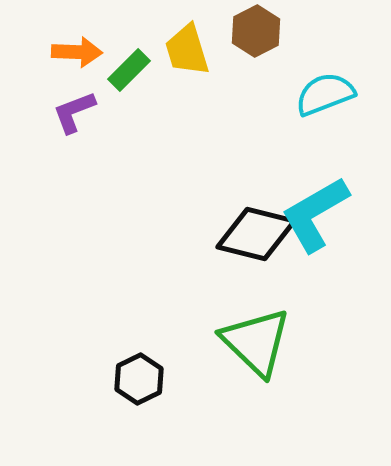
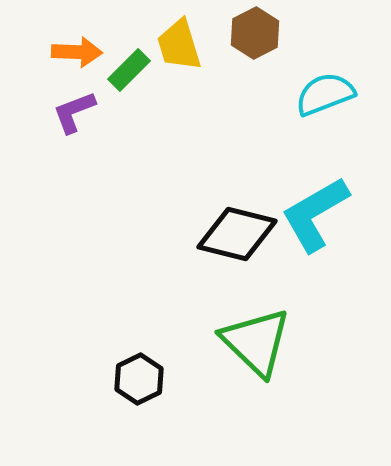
brown hexagon: moved 1 px left, 2 px down
yellow trapezoid: moved 8 px left, 5 px up
black diamond: moved 19 px left
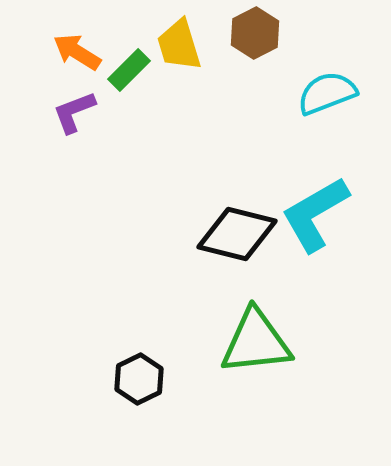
orange arrow: rotated 150 degrees counterclockwise
cyan semicircle: moved 2 px right, 1 px up
green triangle: rotated 50 degrees counterclockwise
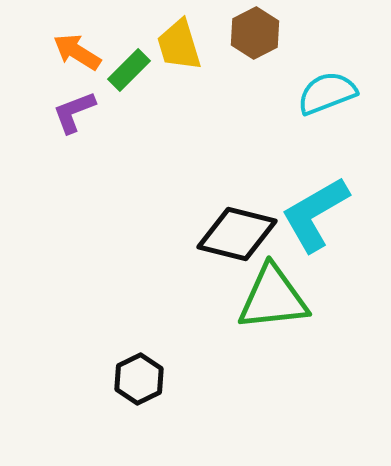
green triangle: moved 17 px right, 44 px up
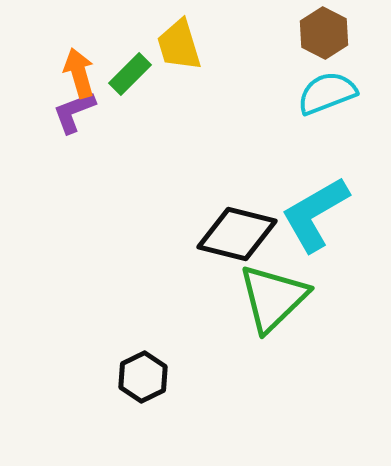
brown hexagon: moved 69 px right; rotated 6 degrees counterclockwise
orange arrow: moved 2 px right, 21 px down; rotated 42 degrees clockwise
green rectangle: moved 1 px right, 4 px down
green triangle: rotated 38 degrees counterclockwise
black hexagon: moved 4 px right, 2 px up
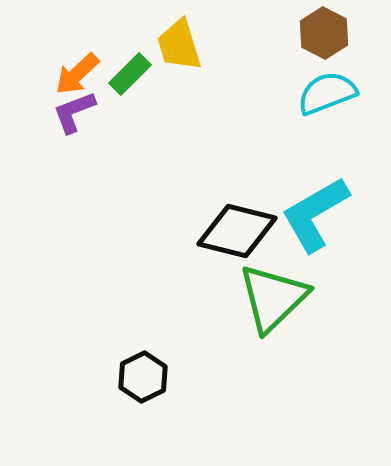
orange arrow: moved 2 px left, 1 px down; rotated 117 degrees counterclockwise
black diamond: moved 3 px up
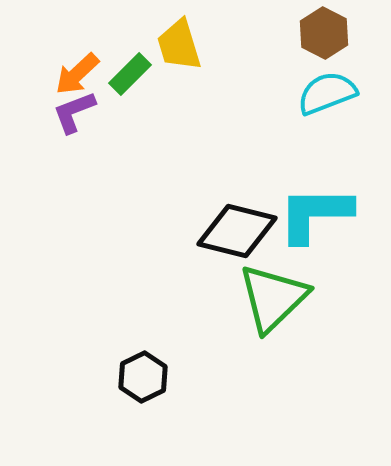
cyan L-shape: rotated 30 degrees clockwise
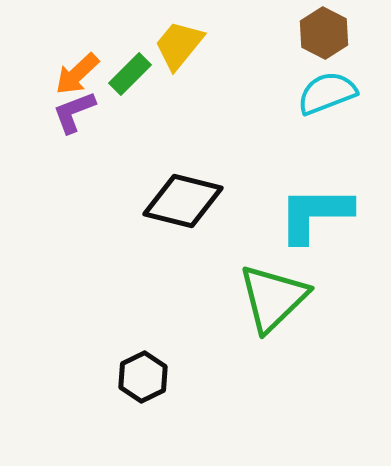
yellow trapezoid: rotated 56 degrees clockwise
black diamond: moved 54 px left, 30 px up
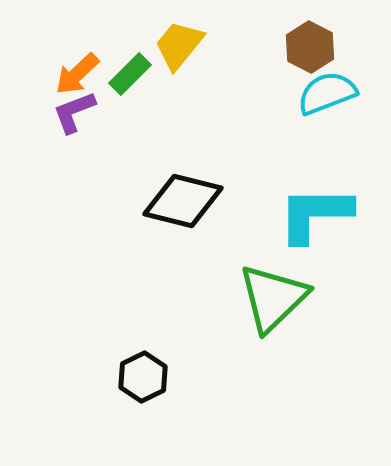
brown hexagon: moved 14 px left, 14 px down
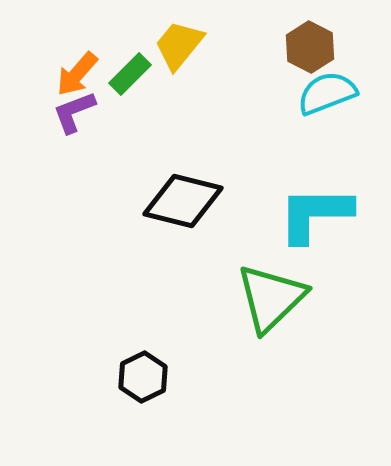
orange arrow: rotated 6 degrees counterclockwise
green triangle: moved 2 px left
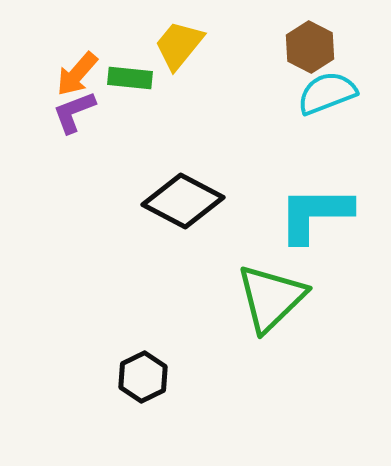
green rectangle: moved 4 px down; rotated 51 degrees clockwise
black diamond: rotated 14 degrees clockwise
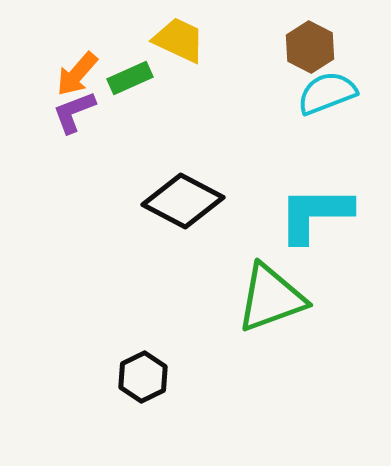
yellow trapezoid: moved 5 px up; rotated 76 degrees clockwise
green rectangle: rotated 30 degrees counterclockwise
green triangle: rotated 24 degrees clockwise
